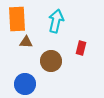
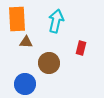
brown circle: moved 2 px left, 2 px down
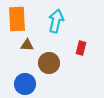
brown triangle: moved 1 px right, 3 px down
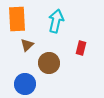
brown triangle: rotated 48 degrees counterclockwise
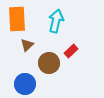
red rectangle: moved 10 px left, 3 px down; rotated 32 degrees clockwise
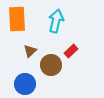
brown triangle: moved 3 px right, 6 px down
brown circle: moved 2 px right, 2 px down
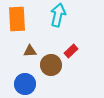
cyan arrow: moved 2 px right, 6 px up
brown triangle: rotated 40 degrees clockwise
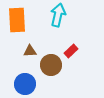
orange rectangle: moved 1 px down
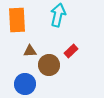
brown circle: moved 2 px left
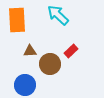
cyan arrow: rotated 60 degrees counterclockwise
brown circle: moved 1 px right, 1 px up
blue circle: moved 1 px down
